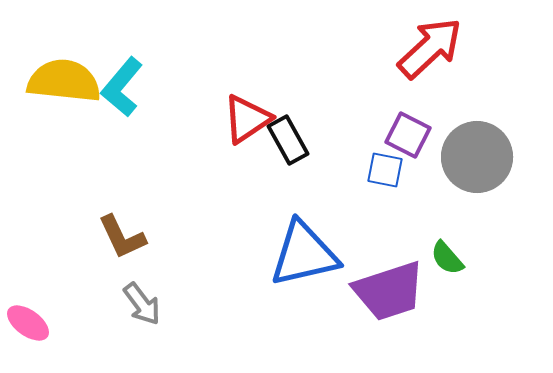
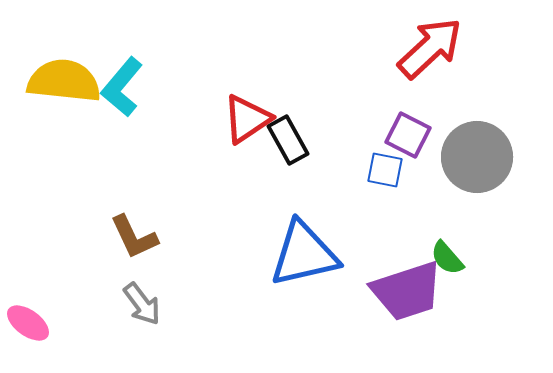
brown L-shape: moved 12 px right
purple trapezoid: moved 18 px right
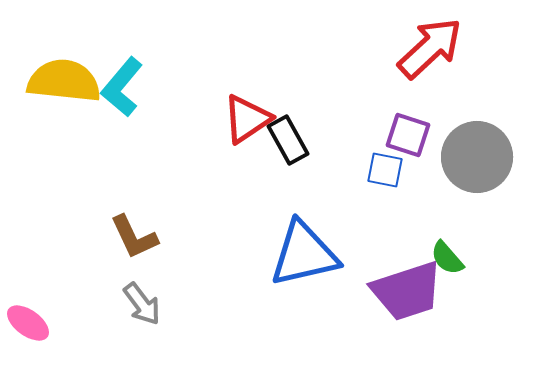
purple square: rotated 9 degrees counterclockwise
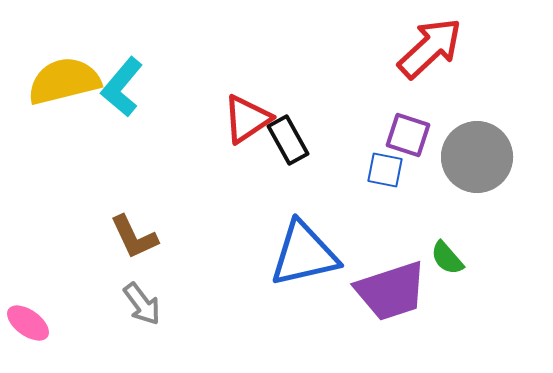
yellow semicircle: rotated 20 degrees counterclockwise
purple trapezoid: moved 16 px left
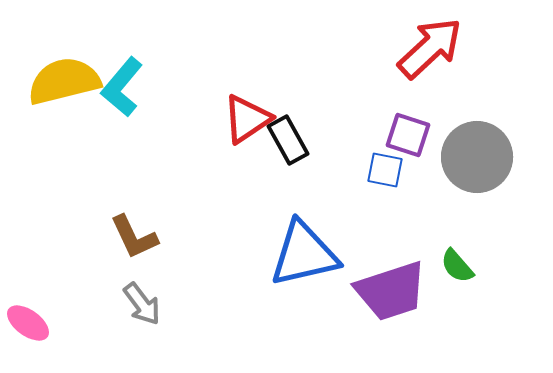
green semicircle: moved 10 px right, 8 px down
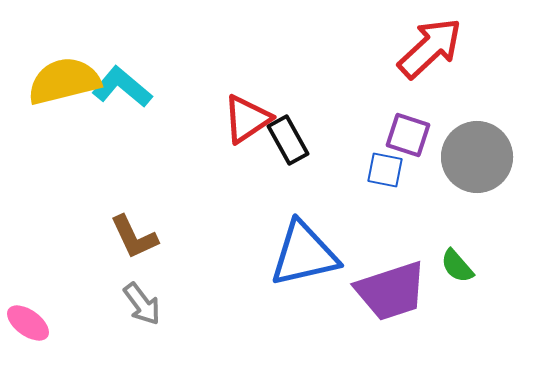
cyan L-shape: rotated 90 degrees clockwise
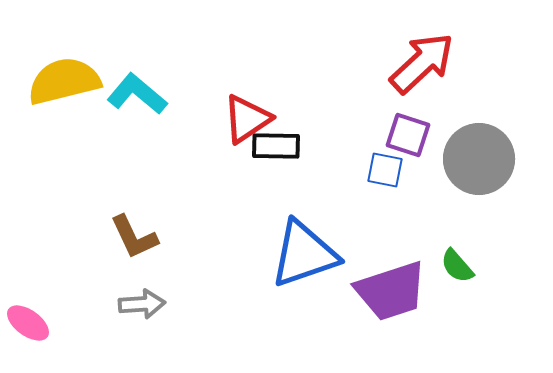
red arrow: moved 8 px left, 15 px down
cyan L-shape: moved 15 px right, 7 px down
black rectangle: moved 12 px left, 6 px down; rotated 60 degrees counterclockwise
gray circle: moved 2 px right, 2 px down
blue triangle: rotated 6 degrees counterclockwise
gray arrow: rotated 57 degrees counterclockwise
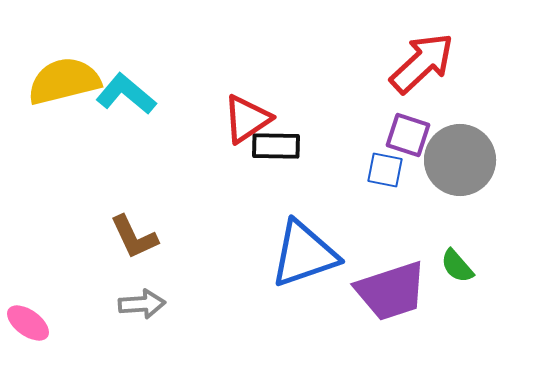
cyan L-shape: moved 11 px left
gray circle: moved 19 px left, 1 px down
